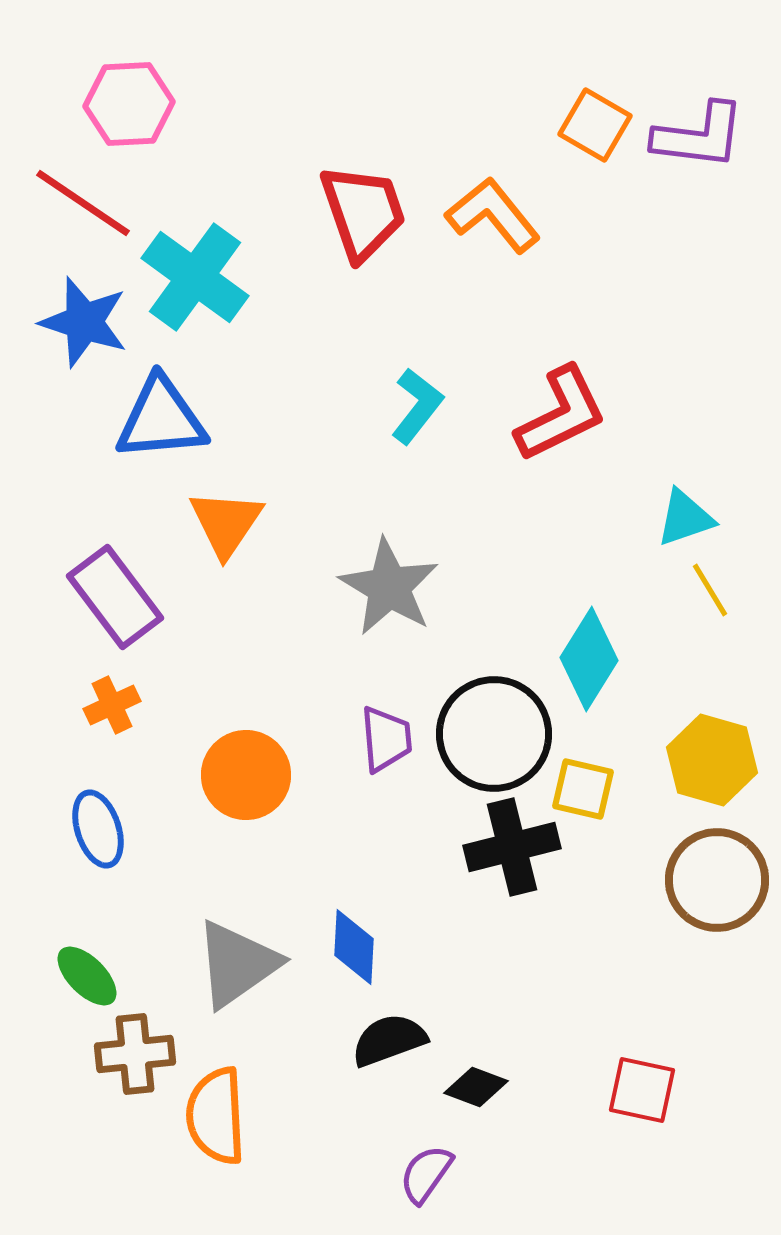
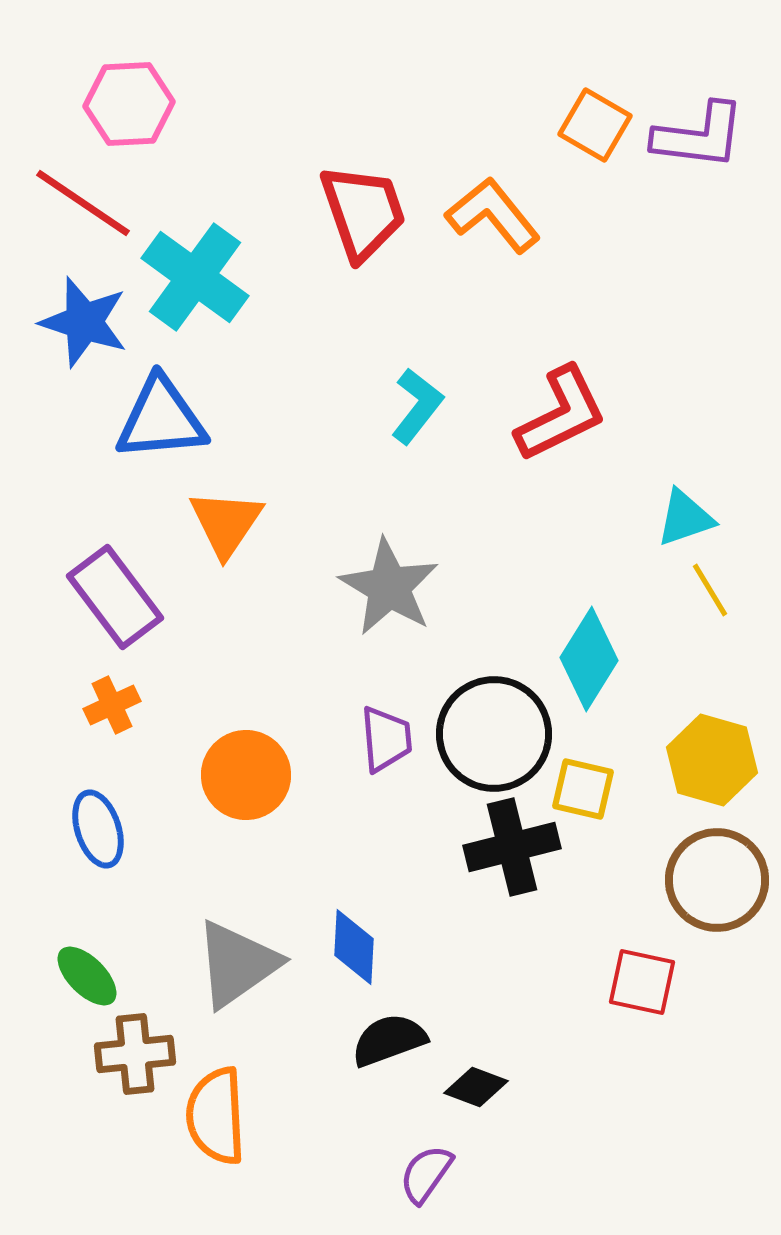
red square: moved 108 px up
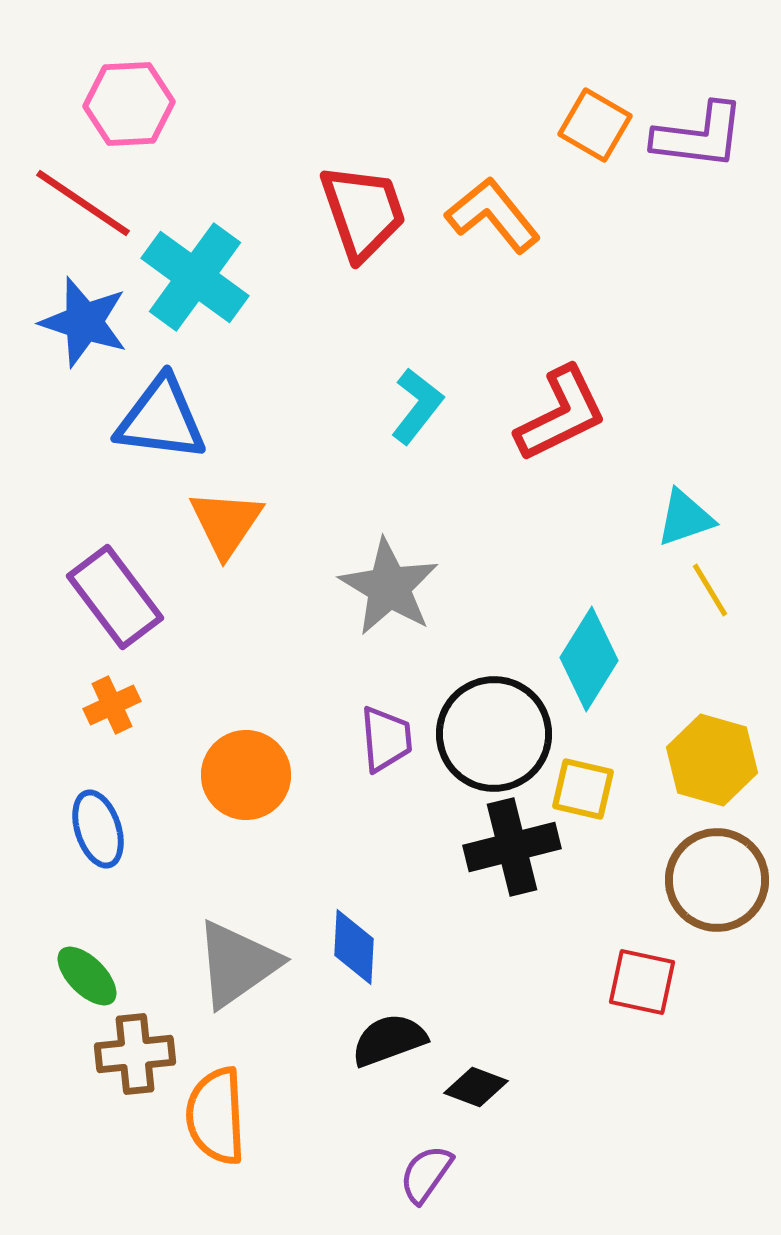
blue triangle: rotated 12 degrees clockwise
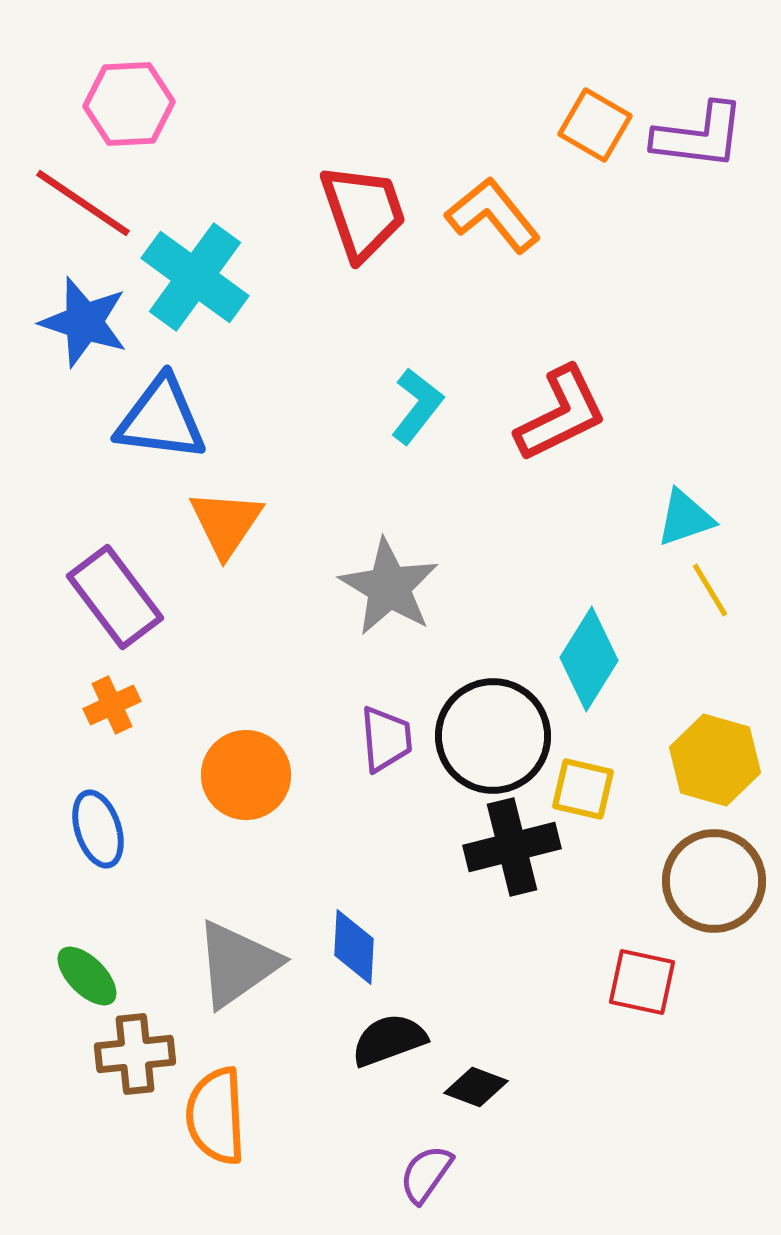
black circle: moved 1 px left, 2 px down
yellow hexagon: moved 3 px right
brown circle: moved 3 px left, 1 px down
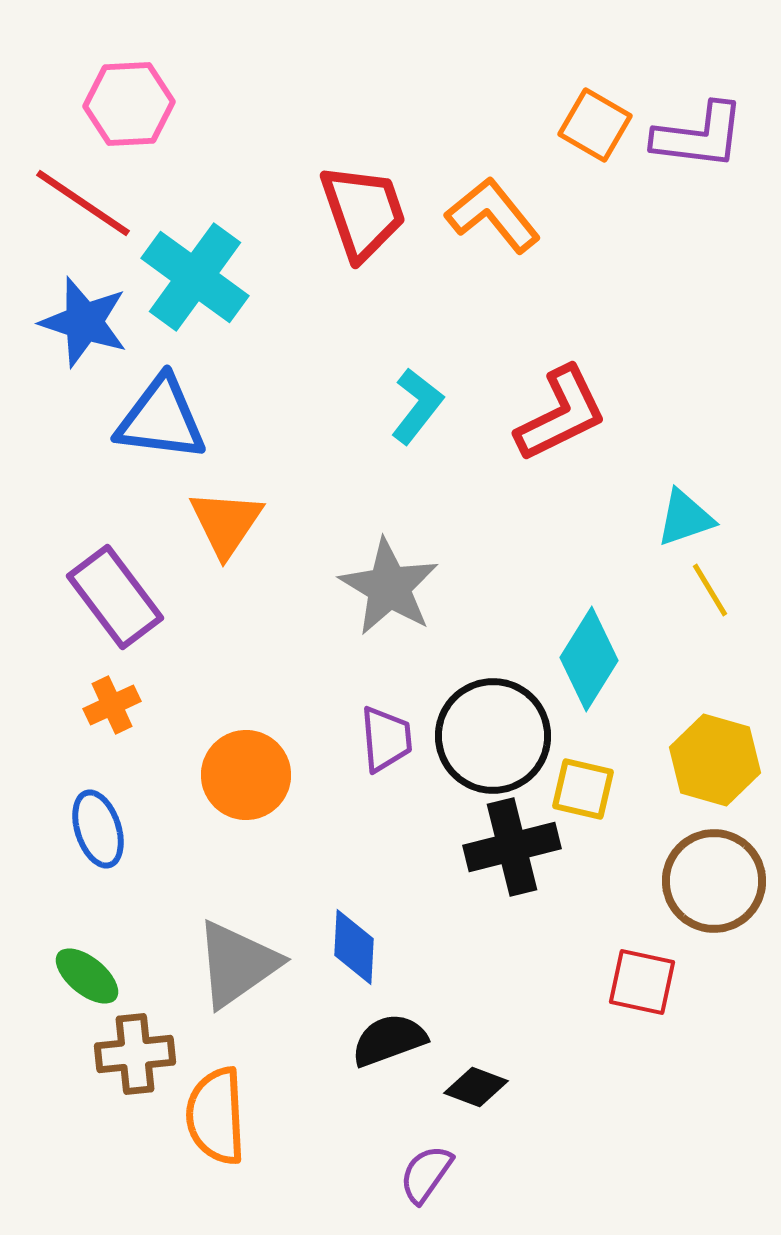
green ellipse: rotated 6 degrees counterclockwise
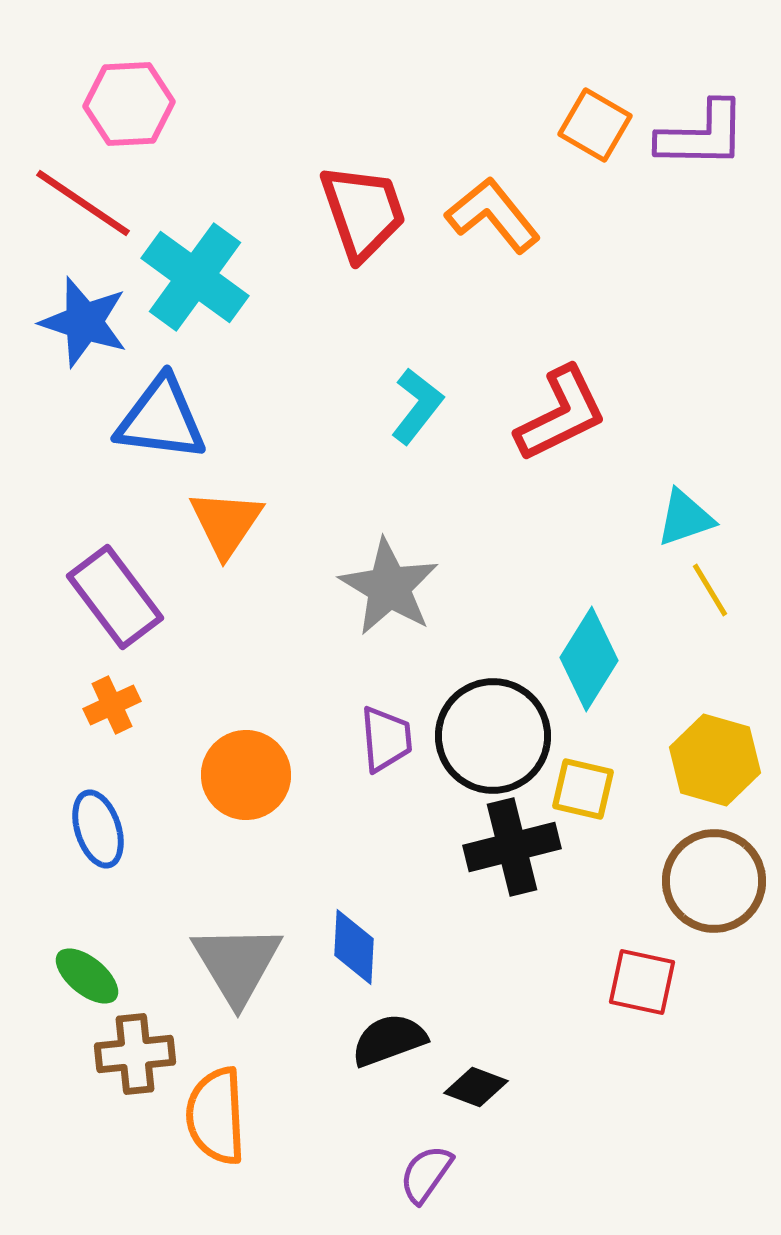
purple L-shape: moved 3 px right, 1 px up; rotated 6 degrees counterclockwise
gray triangle: rotated 26 degrees counterclockwise
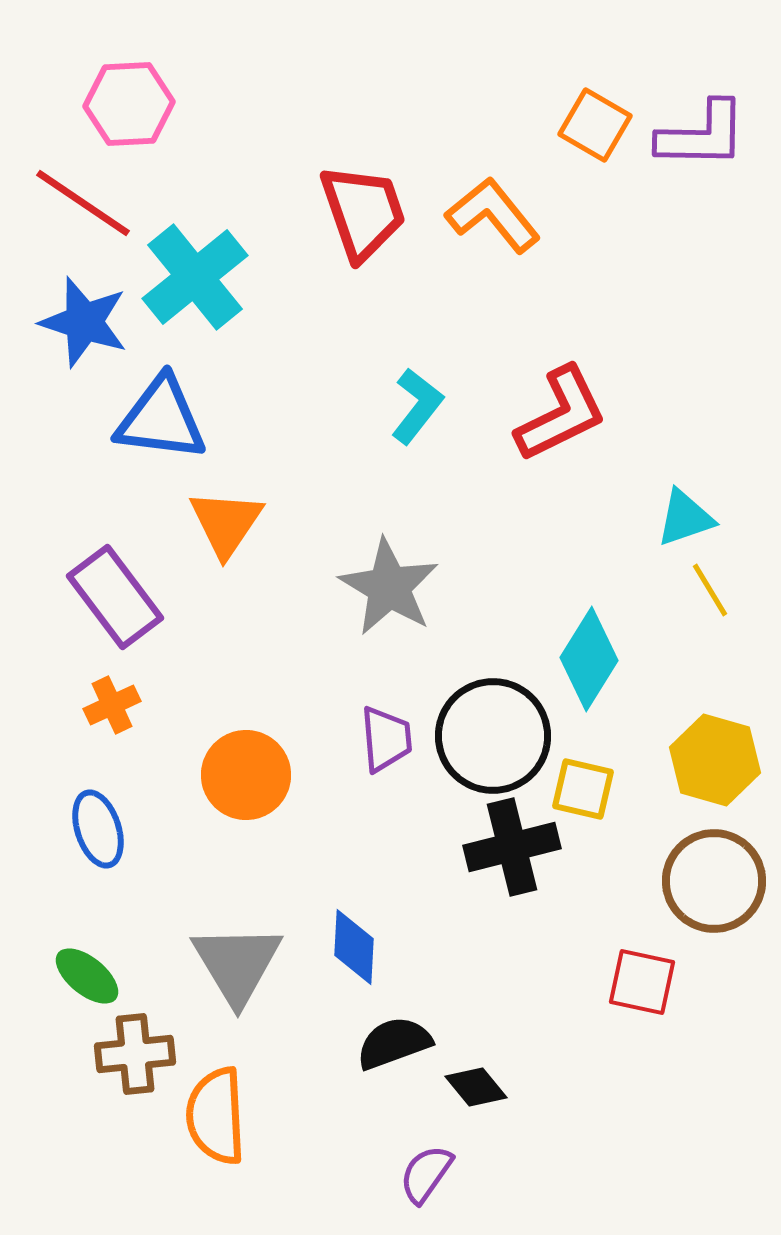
cyan cross: rotated 15 degrees clockwise
black semicircle: moved 5 px right, 3 px down
black diamond: rotated 30 degrees clockwise
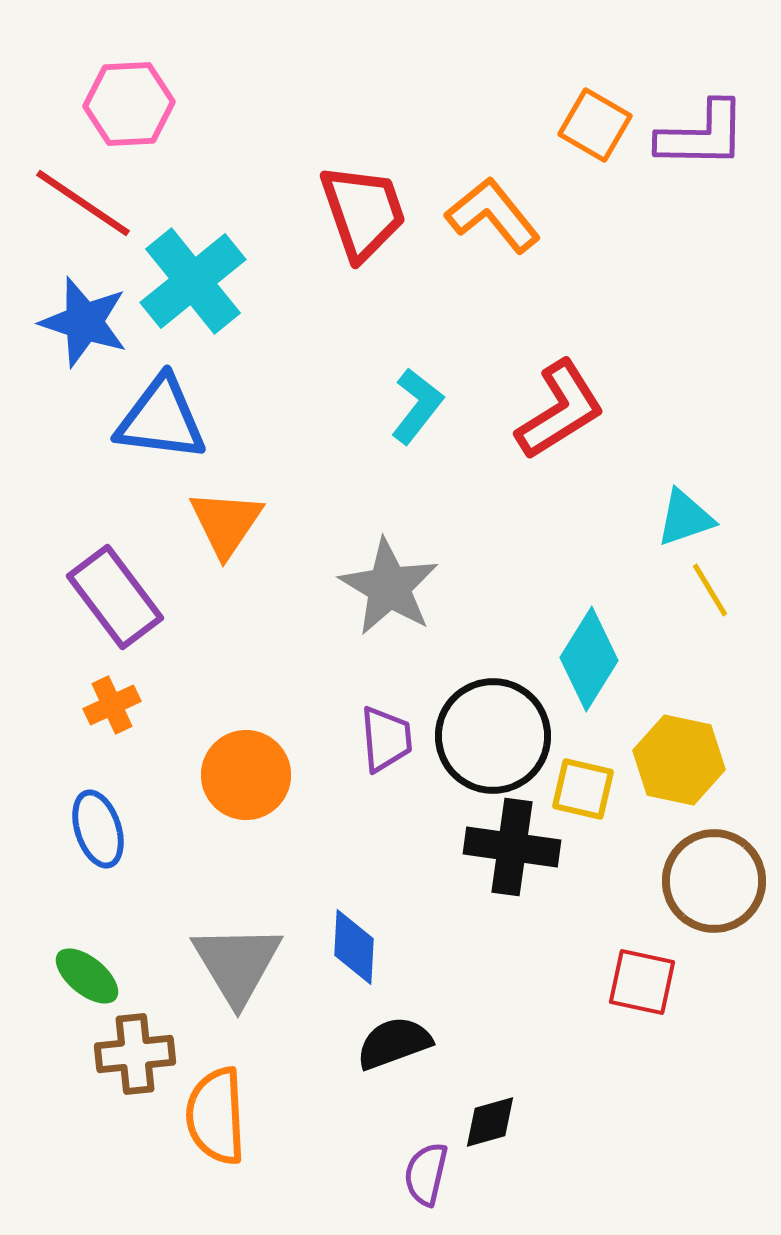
cyan cross: moved 2 px left, 4 px down
red L-shape: moved 1 px left, 4 px up; rotated 6 degrees counterclockwise
yellow hexagon: moved 36 px left; rotated 4 degrees counterclockwise
black cross: rotated 22 degrees clockwise
black diamond: moved 14 px right, 35 px down; rotated 66 degrees counterclockwise
purple semicircle: rotated 22 degrees counterclockwise
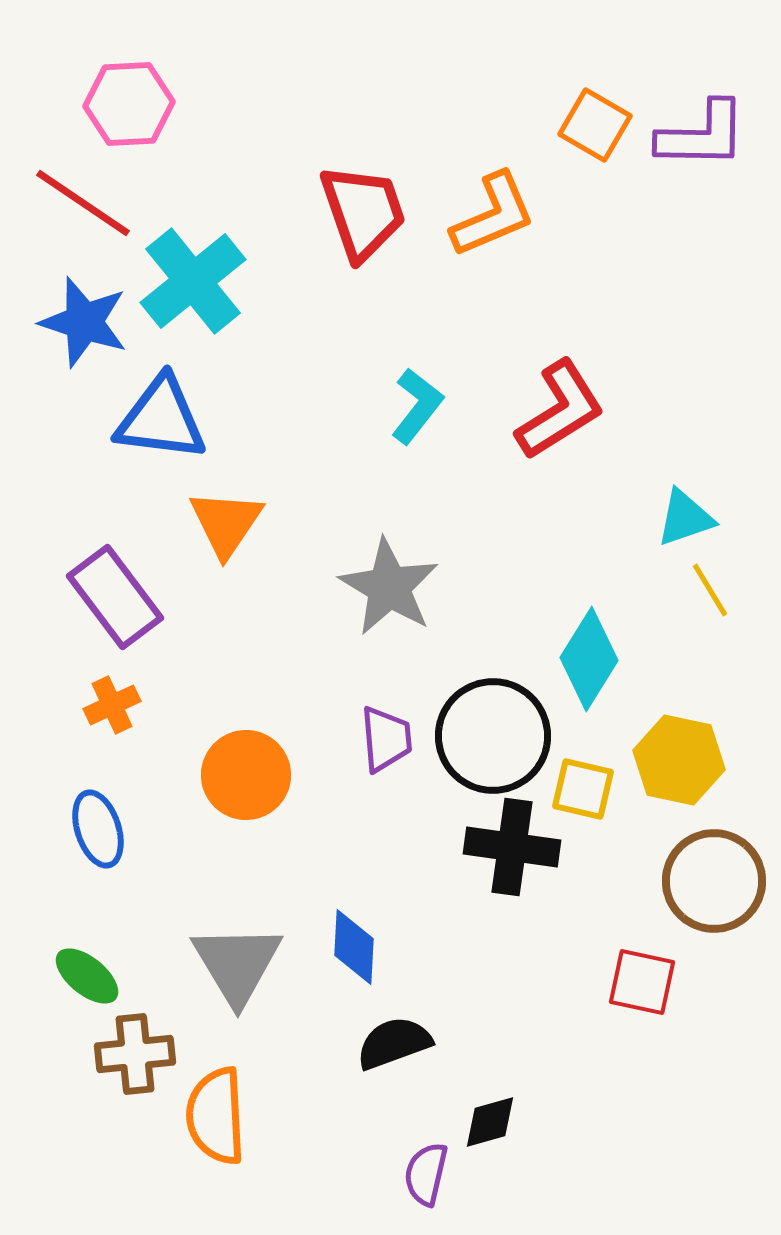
orange L-shape: rotated 106 degrees clockwise
